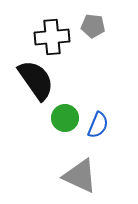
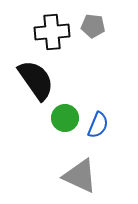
black cross: moved 5 px up
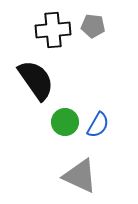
black cross: moved 1 px right, 2 px up
green circle: moved 4 px down
blue semicircle: rotated 8 degrees clockwise
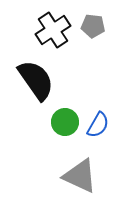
black cross: rotated 28 degrees counterclockwise
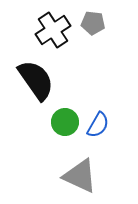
gray pentagon: moved 3 px up
